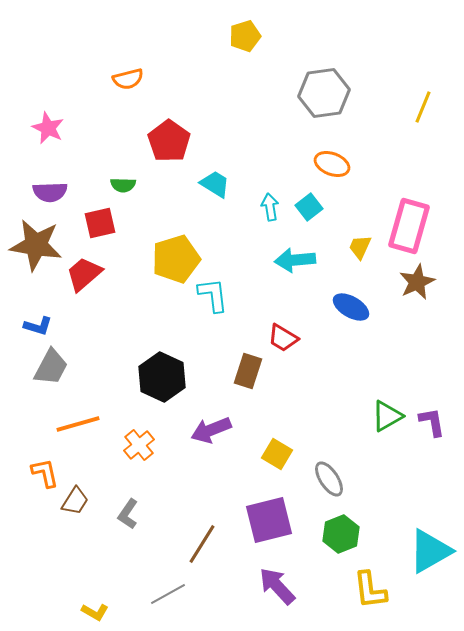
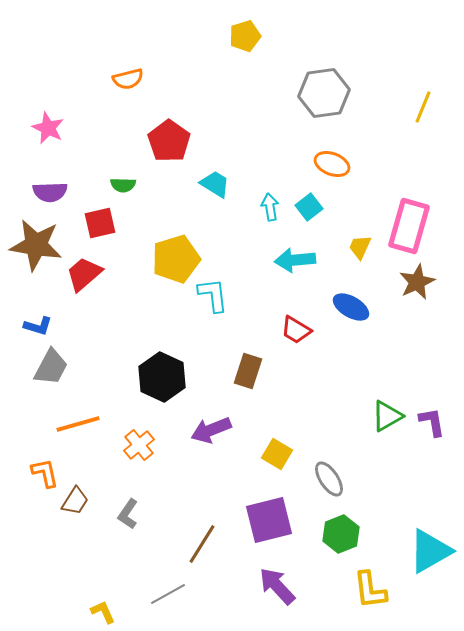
red trapezoid at (283, 338): moved 13 px right, 8 px up
yellow L-shape at (95, 612): moved 8 px right; rotated 144 degrees counterclockwise
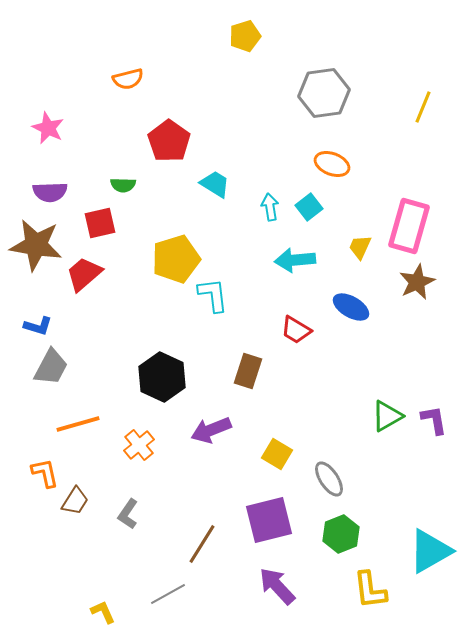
purple L-shape at (432, 422): moved 2 px right, 2 px up
